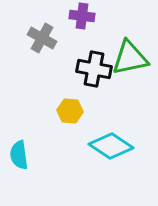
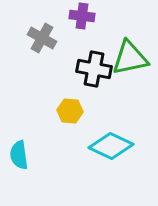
cyan diamond: rotated 9 degrees counterclockwise
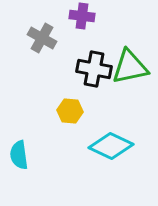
green triangle: moved 9 px down
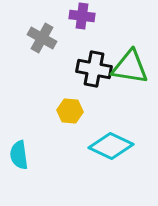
green triangle: rotated 21 degrees clockwise
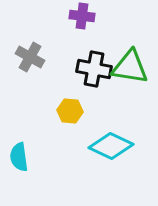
gray cross: moved 12 px left, 19 px down
cyan semicircle: moved 2 px down
